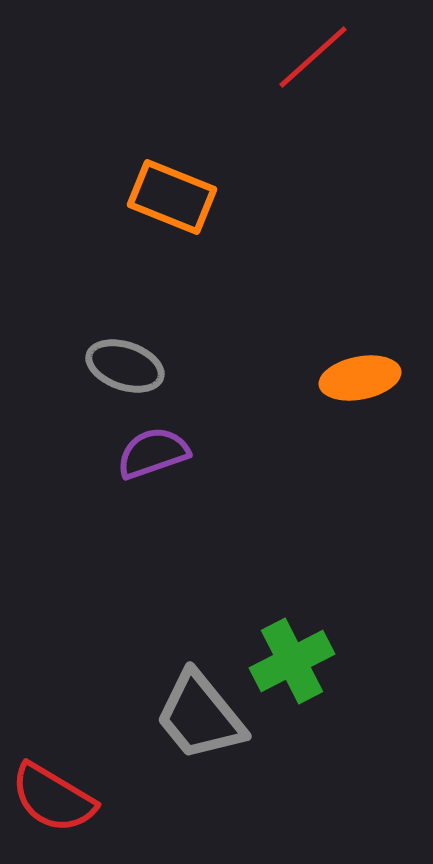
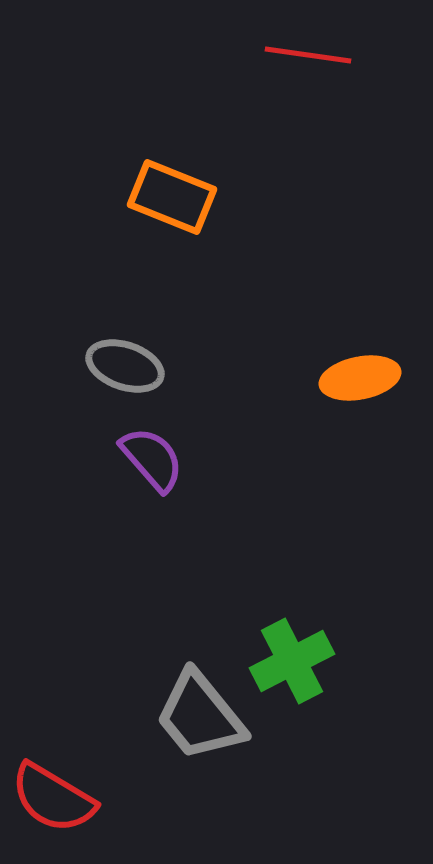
red line: moved 5 px left, 2 px up; rotated 50 degrees clockwise
purple semicircle: moved 1 px left, 6 px down; rotated 68 degrees clockwise
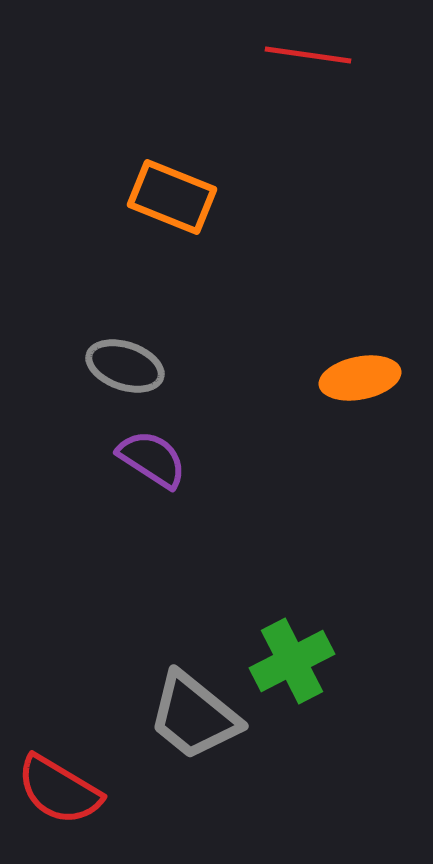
purple semicircle: rotated 16 degrees counterclockwise
gray trapezoid: moved 6 px left; rotated 12 degrees counterclockwise
red semicircle: moved 6 px right, 8 px up
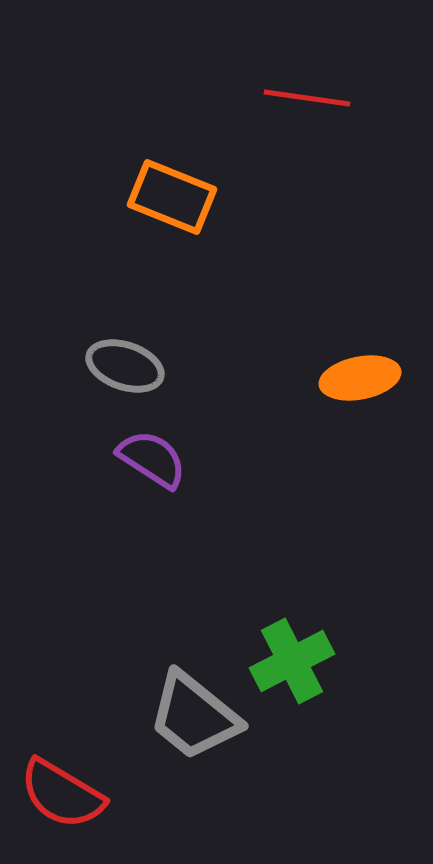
red line: moved 1 px left, 43 px down
red semicircle: moved 3 px right, 4 px down
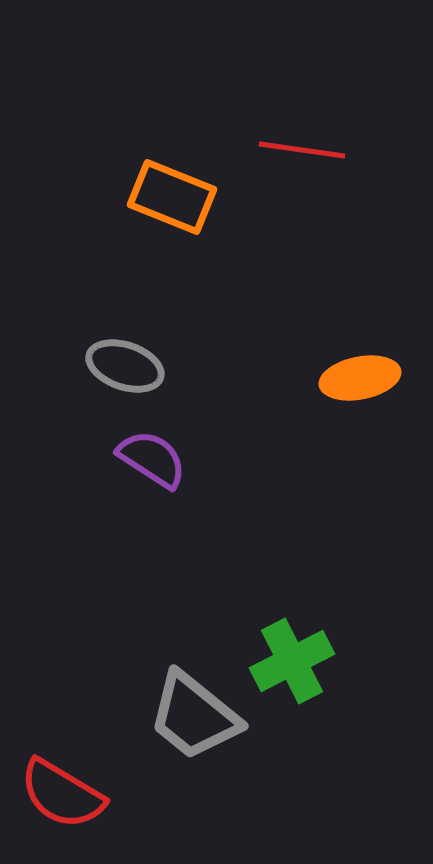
red line: moved 5 px left, 52 px down
